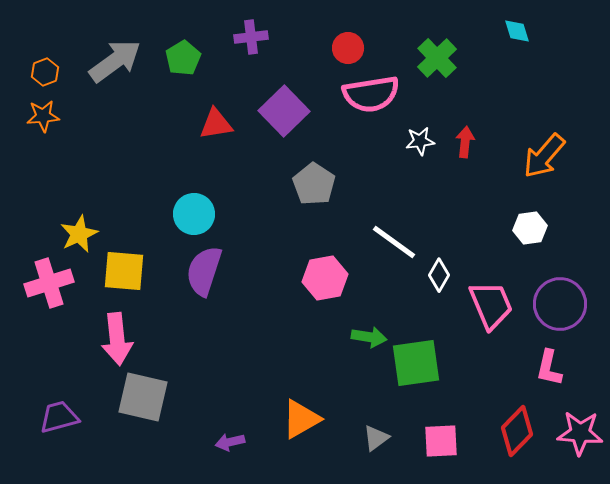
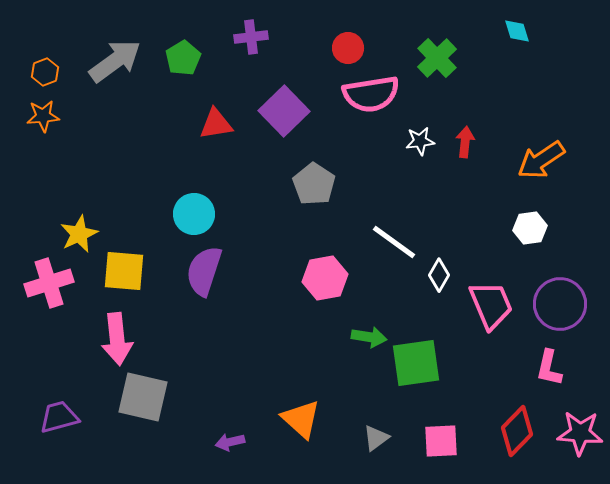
orange arrow: moved 3 px left, 4 px down; rotated 15 degrees clockwise
orange triangle: rotated 48 degrees counterclockwise
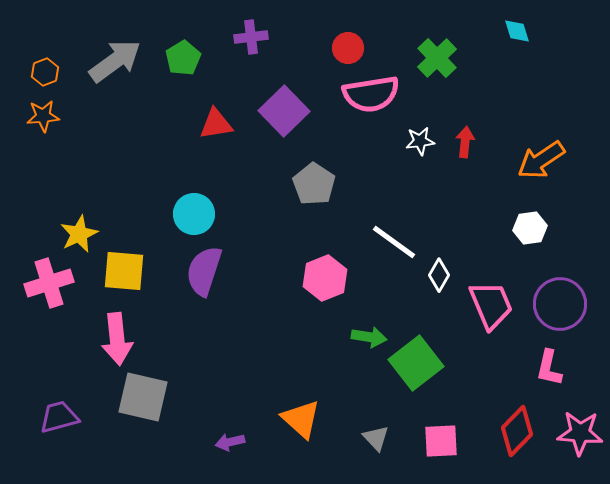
pink hexagon: rotated 12 degrees counterclockwise
green square: rotated 30 degrees counterclockwise
gray triangle: rotated 36 degrees counterclockwise
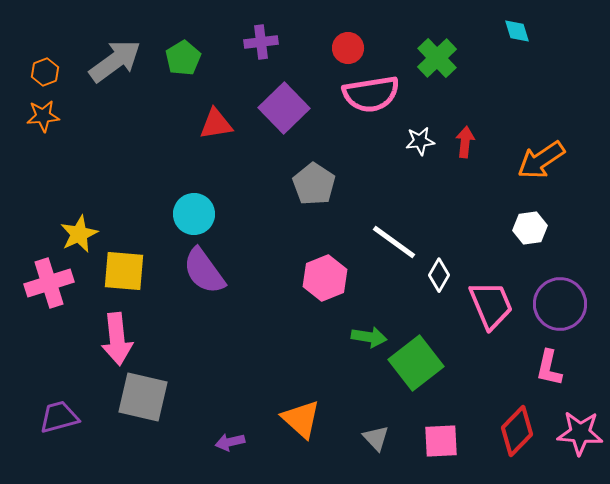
purple cross: moved 10 px right, 5 px down
purple square: moved 3 px up
purple semicircle: rotated 54 degrees counterclockwise
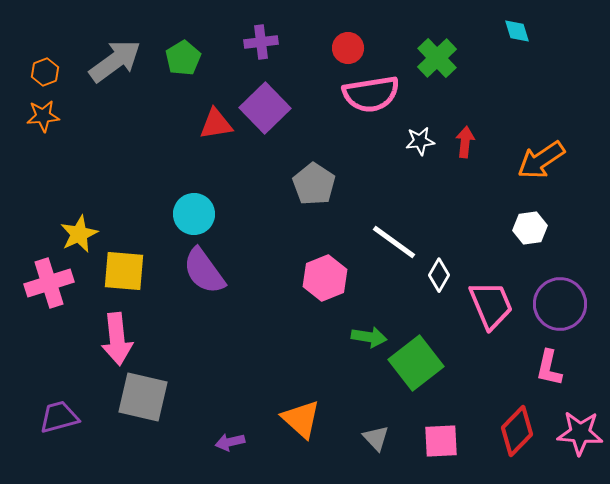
purple square: moved 19 px left
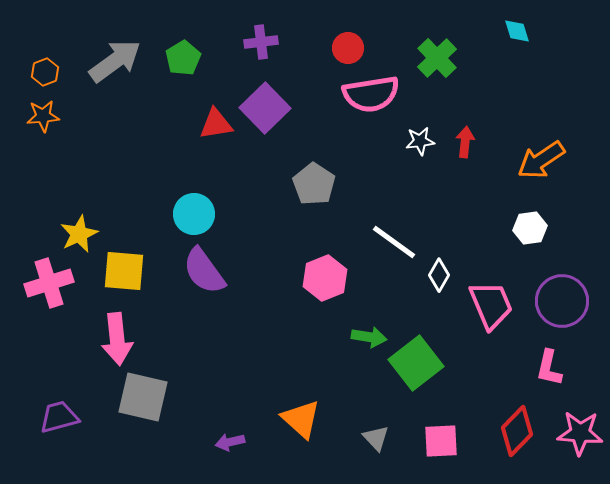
purple circle: moved 2 px right, 3 px up
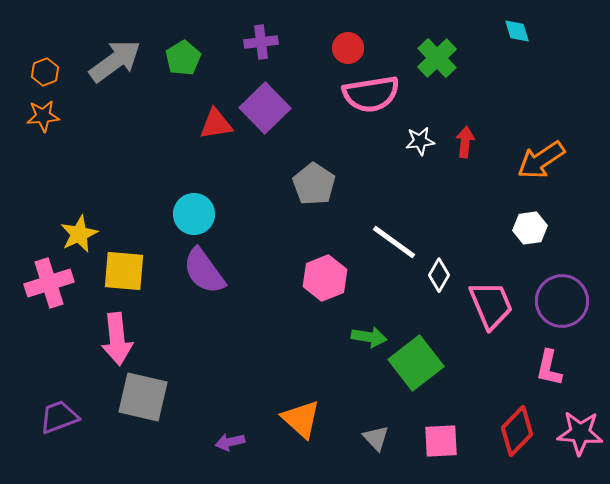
purple trapezoid: rotated 6 degrees counterclockwise
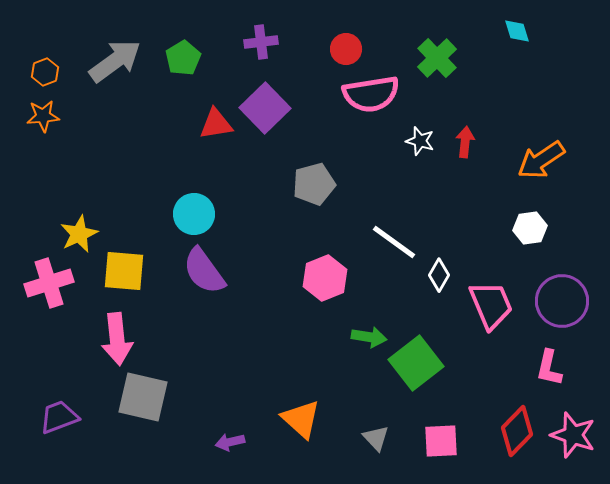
red circle: moved 2 px left, 1 px down
white star: rotated 24 degrees clockwise
gray pentagon: rotated 24 degrees clockwise
pink star: moved 7 px left, 2 px down; rotated 15 degrees clockwise
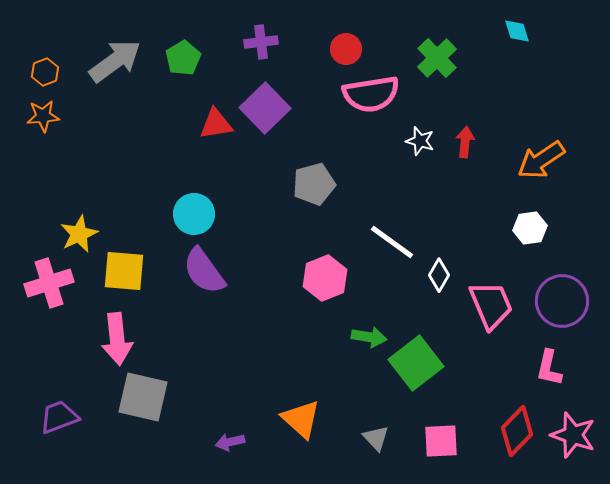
white line: moved 2 px left
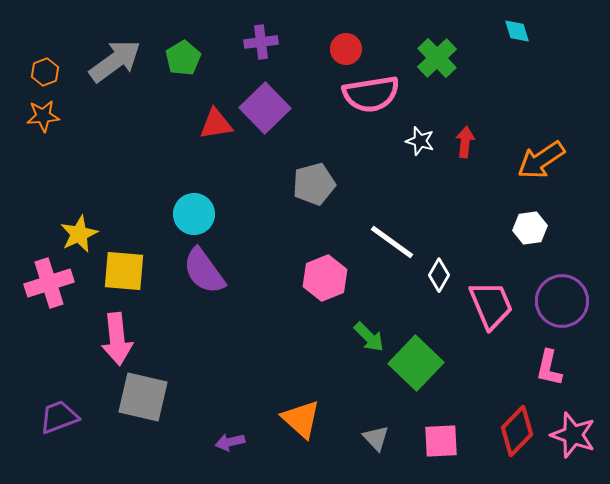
green arrow: rotated 36 degrees clockwise
green square: rotated 8 degrees counterclockwise
